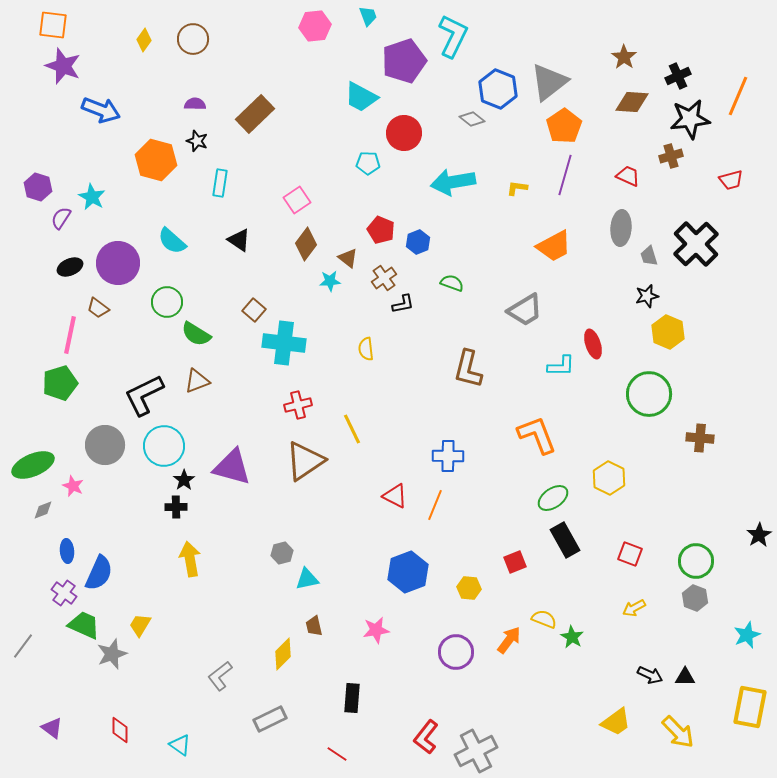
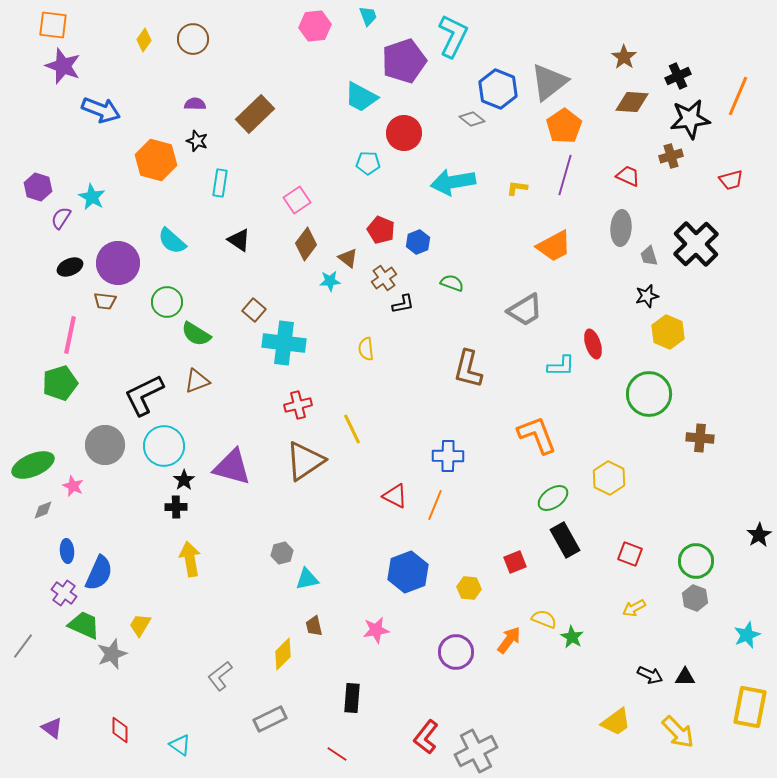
brown trapezoid at (98, 308): moved 7 px right, 7 px up; rotated 30 degrees counterclockwise
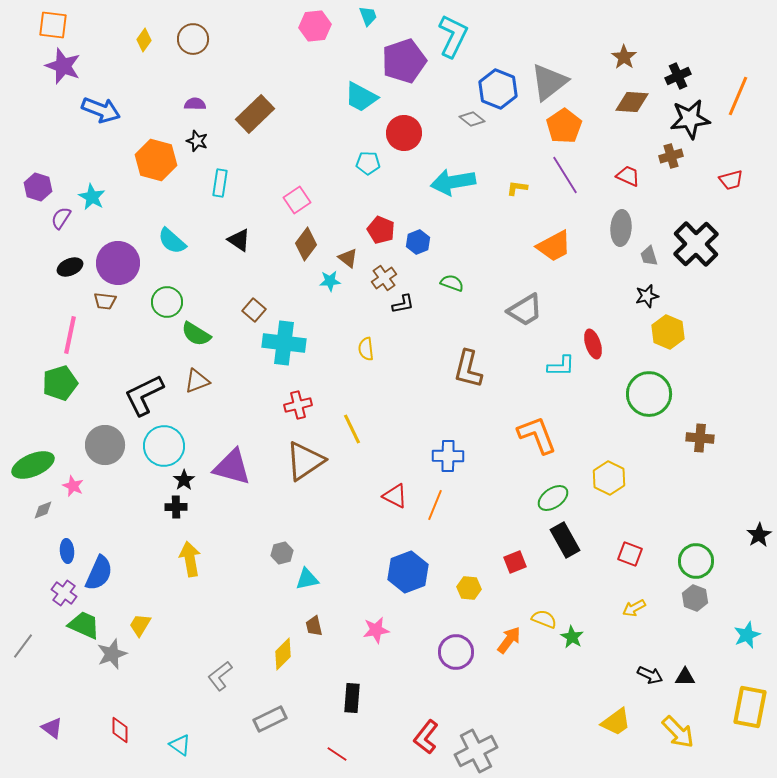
purple line at (565, 175): rotated 48 degrees counterclockwise
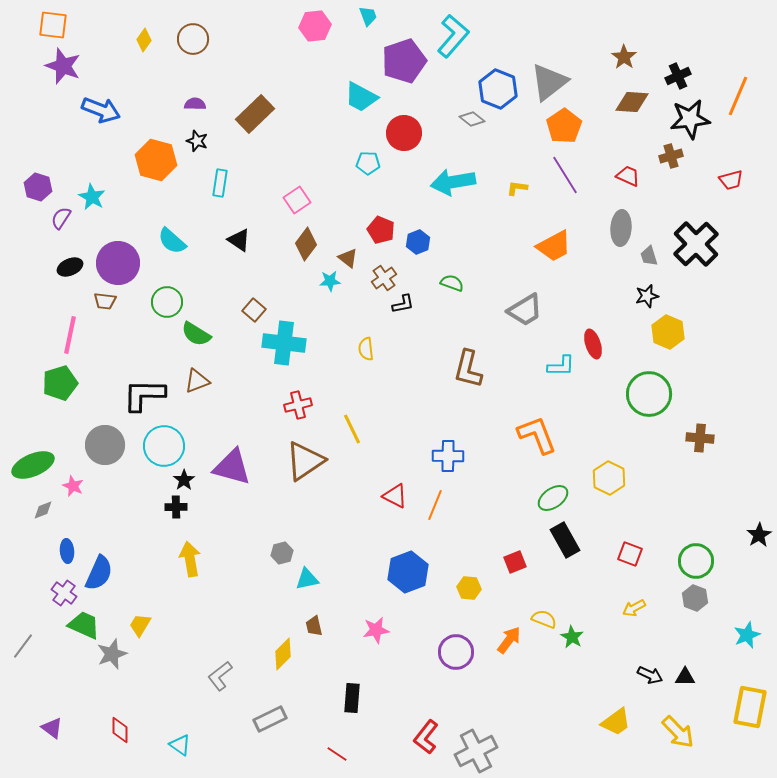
cyan L-shape at (453, 36): rotated 15 degrees clockwise
black L-shape at (144, 395): rotated 27 degrees clockwise
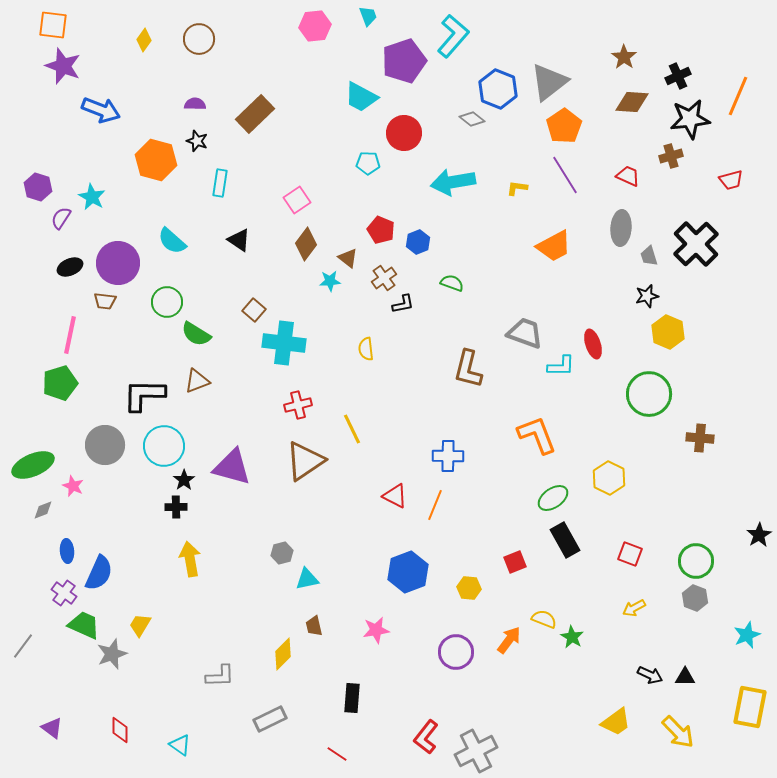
brown circle at (193, 39): moved 6 px right
gray trapezoid at (525, 310): moved 23 px down; rotated 129 degrees counterclockwise
gray L-shape at (220, 676): rotated 144 degrees counterclockwise
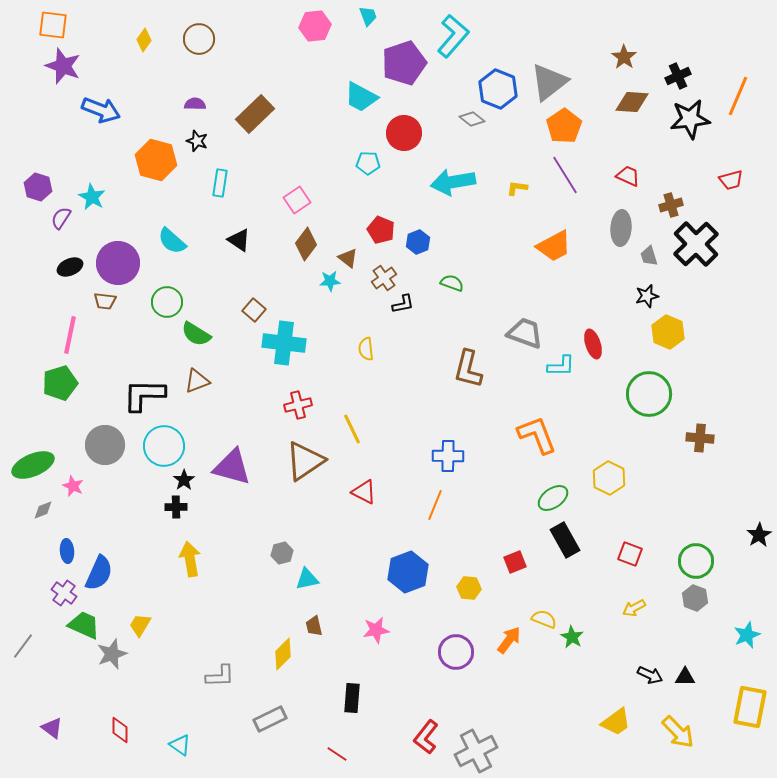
purple pentagon at (404, 61): moved 2 px down
brown cross at (671, 156): moved 49 px down
red triangle at (395, 496): moved 31 px left, 4 px up
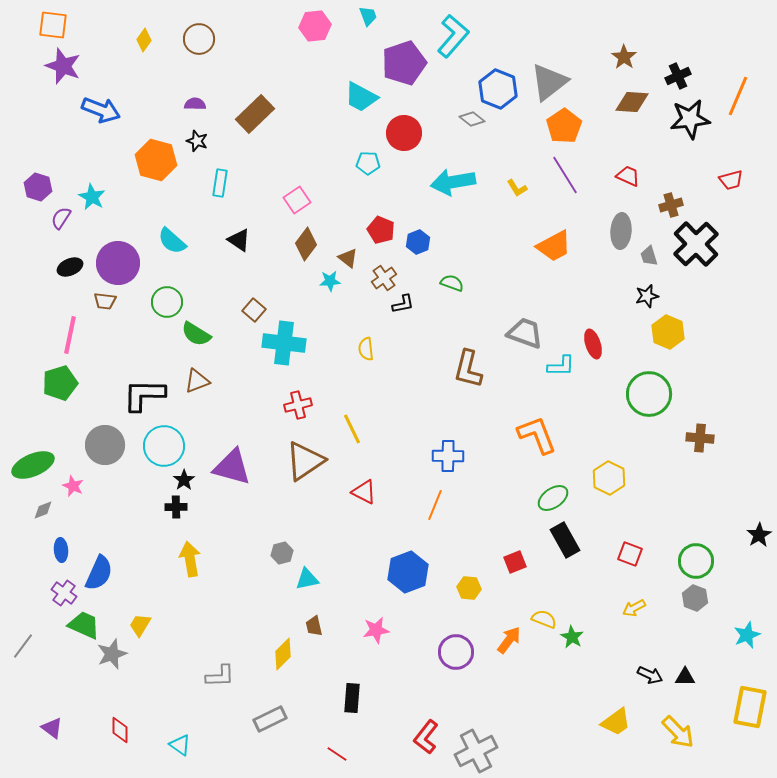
yellow L-shape at (517, 188): rotated 130 degrees counterclockwise
gray ellipse at (621, 228): moved 3 px down
blue ellipse at (67, 551): moved 6 px left, 1 px up
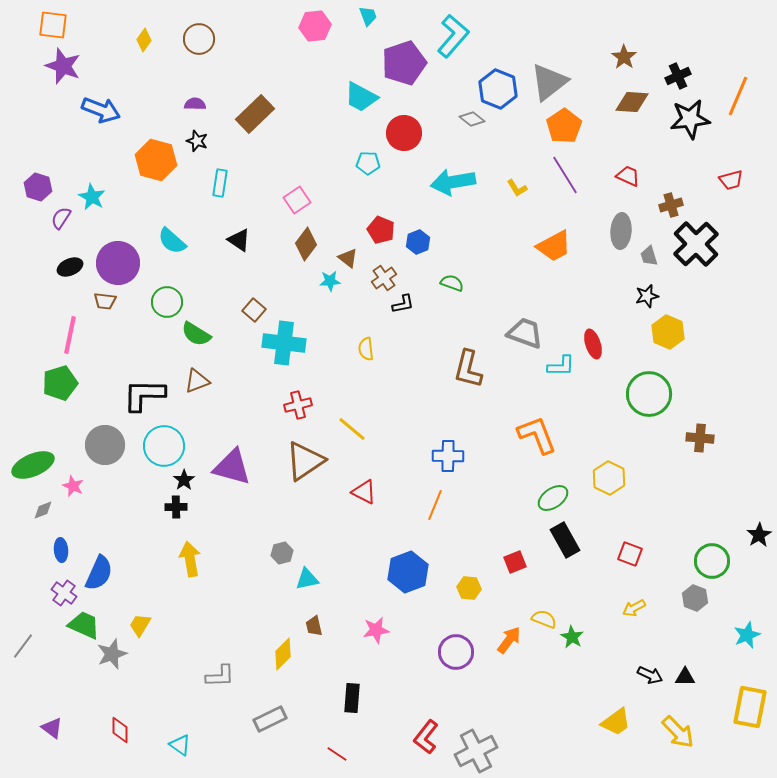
yellow line at (352, 429): rotated 24 degrees counterclockwise
green circle at (696, 561): moved 16 px right
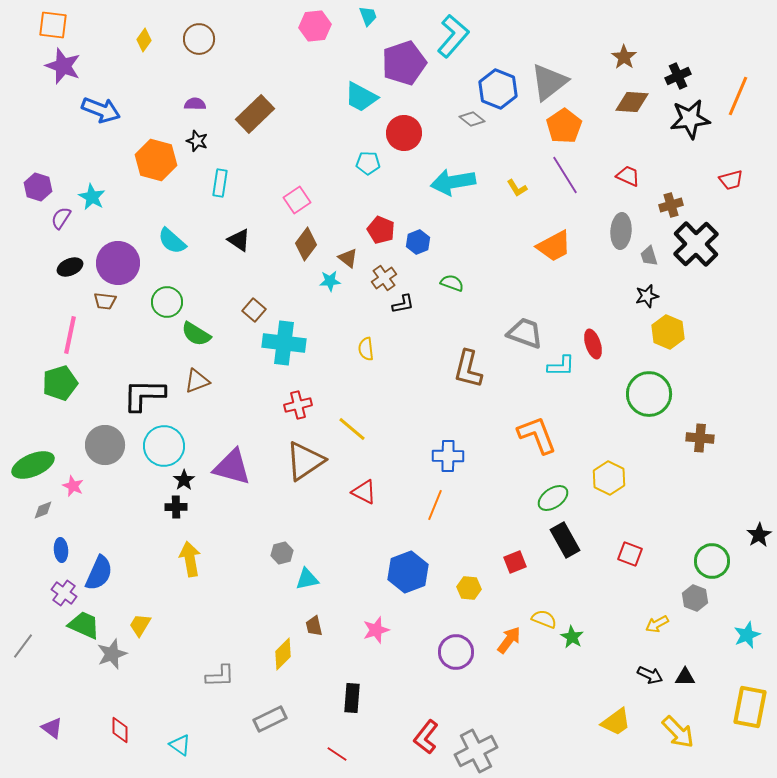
yellow arrow at (634, 608): moved 23 px right, 16 px down
pink star at (376, 630): rotated 8 degrees counterclockwise
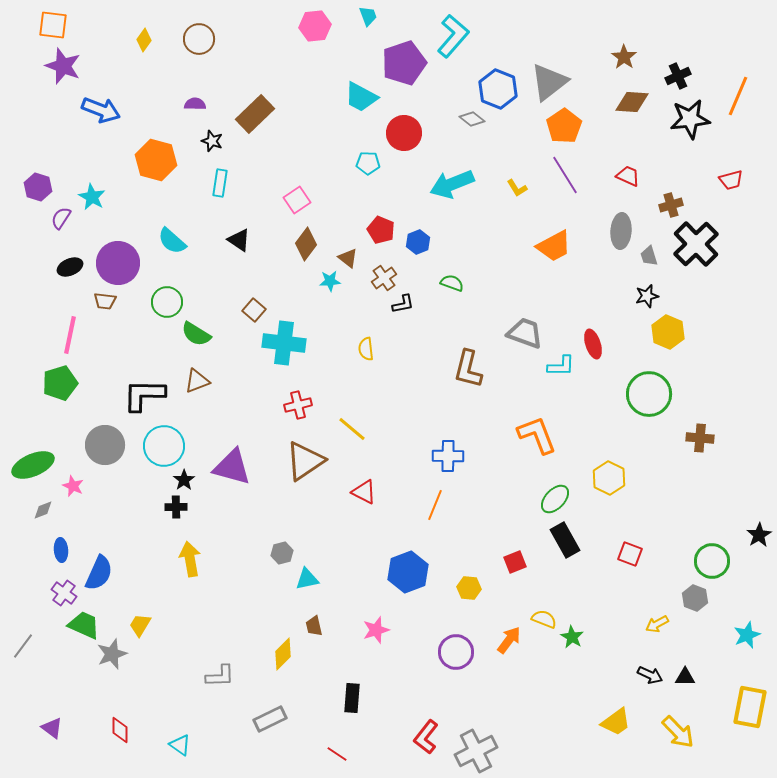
black star at (197, 141): moved 15 px right
cyan arrow at (453, 182): moved 1 px left, 2 px down; rotated 12 degrees counterclockwise
green ellipse at (553, 498): moved 2 px right, 1 px down; rotated 12 degrees counterclockwise
